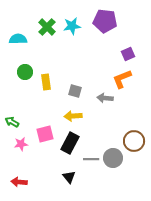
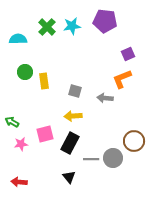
yellow rectangle: moved 2 px left, 1 px up
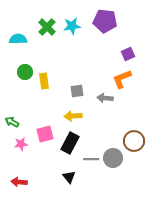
gray square: moved 2 px right; rotated 24 degrees counterclockwise
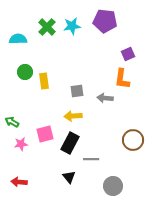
orange L-shape: rotated 60 degrees counterclockwise
brown circle: moved 1 px left, 1 px up
gray circle: moved 28 px down
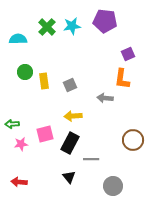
gray square: moved 7 px left, 6 px up; rotated 16 degrees counterclockwise
green arrow: moved 2 px down; rotated 32 degrees counterclockwise
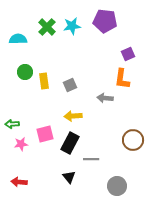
gray circle: moved 4 px right
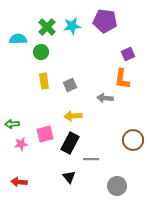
green circle: moved 16 px right, 20 px up
